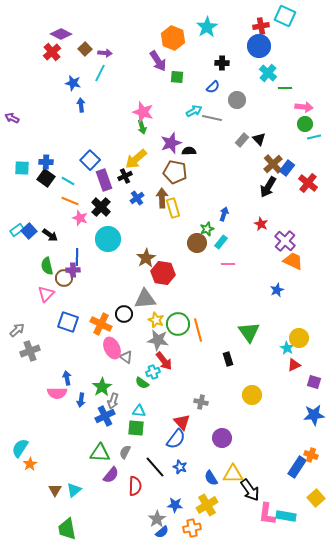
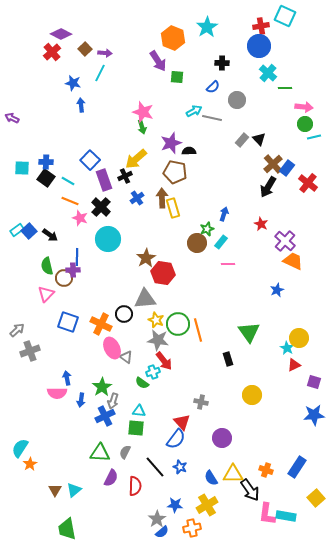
orange cross at (311, 455): moved 45 px left, 15 px down
purple semicircle at (111, 475): moved 3 px down; rotated 12 degrees counterclockwise
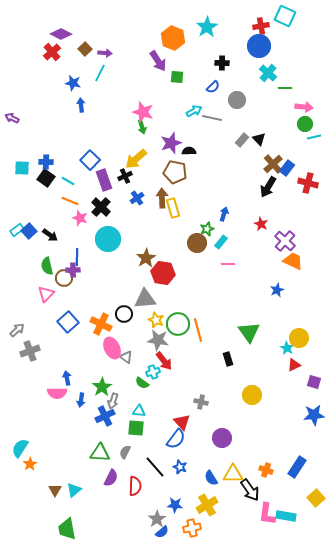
red cross at (308, 183): rotated 24 degrees counterclockwise
blue square at (68, 322): rotated 30 degrees clockwise
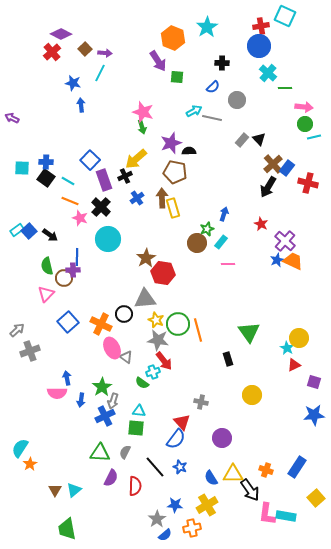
blue star at (277, 290): moved 30 px up
blue semicircle at (162, 532): moved 3 px right, 3 px down
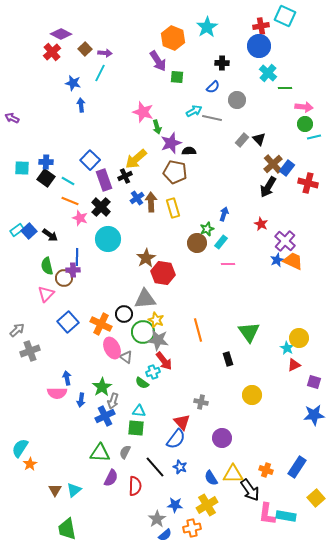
green arrow at (142, 127): moved 15 px right
brown arrow at (162, 198): moved 11 px left, 4 px down
green circle at (178, 324): moved 35 px left, 8 px down
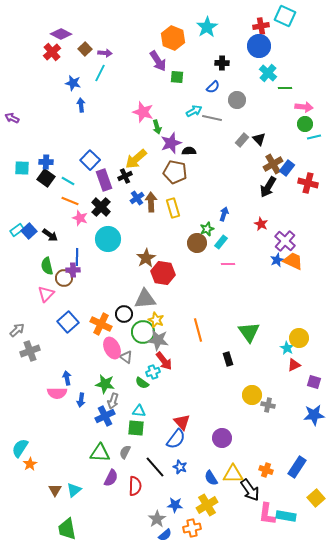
brown cross at (273, 164): rotated 12 degrees clockwise
green star at (102, 387): moved 3 px right, 3 px up; rotated 30 degrees counterclockwise
gray cross at (201, 402): moved 67 px right, 3 px down
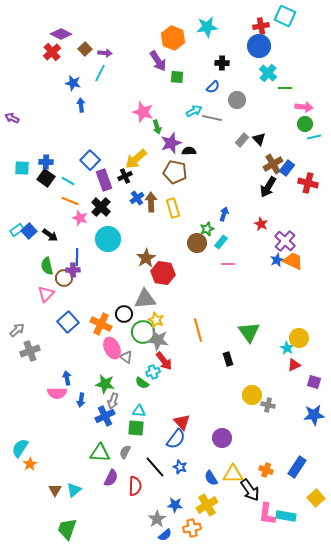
cyan star at (207, 27): rotated 25 degrees clockwise
green trapezoid at (67, 529): rotated 30 degrees clockwise
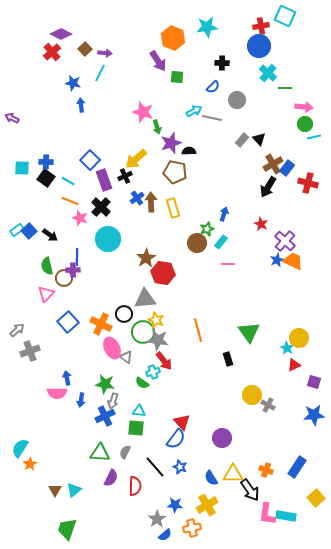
gray cross at (268, 405): rotated 16 degrees clockwise
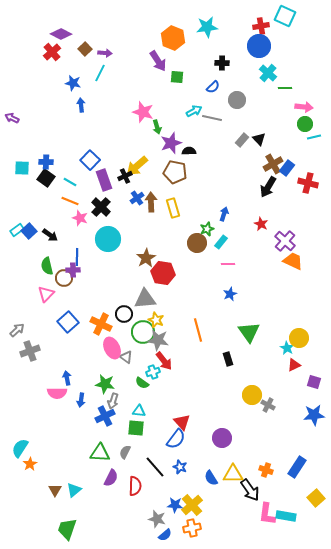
yellow arrow at (136, 159): moved 1 px right, 7 px down
cyan line at (68, 181): moved 2 px right, 1 px down
blue star at (277, 260): moved 47 px left, 34 px down
yellow cross at (207, 505): moved 15 px left; rotated 10 degrees counterclockwise
gray star at (157, 519): rotated 24 degrees counterclockwise
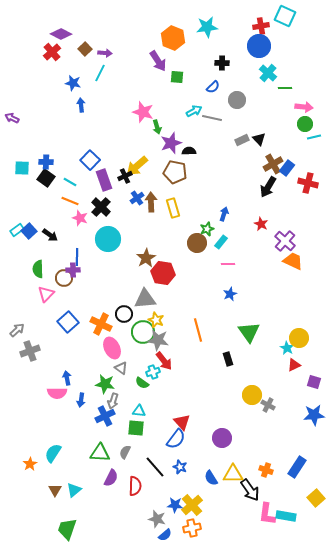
gray rectangle at (242, 140): rotated 24 degrees clockwise
green semicircle at (47, 266): moved 9 px left, 3 px down; rotated 12 degrees clockwise
gray triangle at (126, 357): moved 5 px left, 11 px down
cyan semicircle at (20, 448): moved 33 px right, 5 px down
